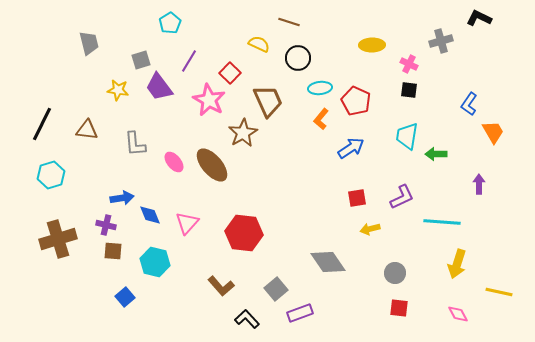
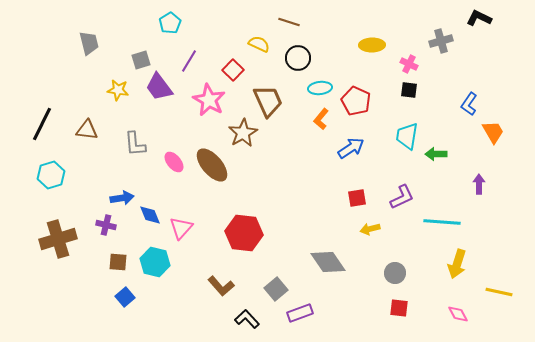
red square at (230, 73): moved 3 px right, 3 px up
pink triangle at (187, 223): moved 6 px left, 5 px down
brown square at (113, 251): moved 5 px right, 11 px down
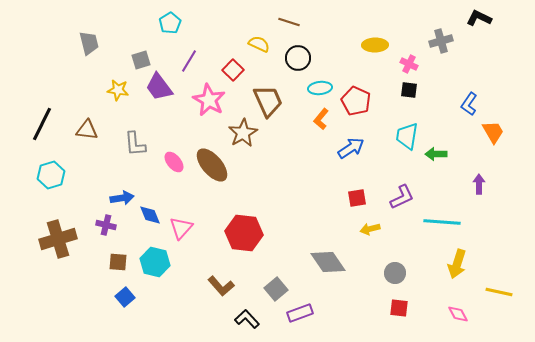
yellow ellipse at (372, 45): moved 3 px right
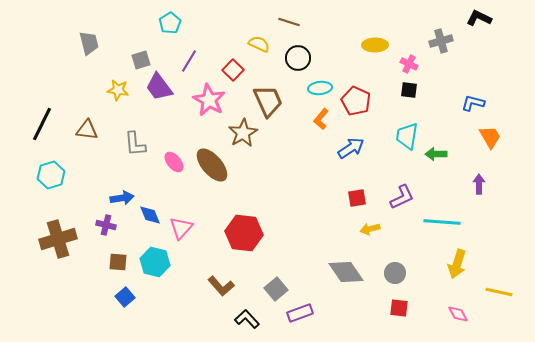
blue L-shape at (469, 104): moved 4 px right, 1 px up; rotated 70 degrees clockwise
orange trapezoid at (493, 132): moved 3 px left, 5 px down
gray diamond at (328, 262): moved 18 px right, 10 px down
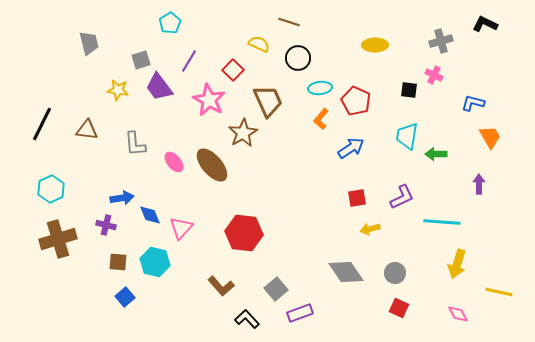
black L-shape at (479, 18): moved 6 px right, 6 px down
pink cross at (409, 64): moved 25 px right, 11 px down
cyan hexagon at (51, 175): moved 14 px down; rotated 8 degrees counterclockwise
red square at (399, 308): rotated 18 degrees clockwise
